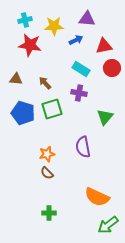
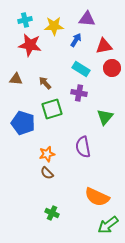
blue arrow: rotated 32 degrees counterclockwise
blue pentagon: moved 10 px down
green cross: moved 3 px right; rotated 24 degrees clockwise
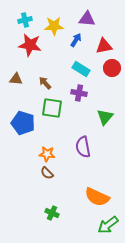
green square: moved 1 px up; rotated 25 degrees clockwise
orange star: rotated 21 degrees clockwise
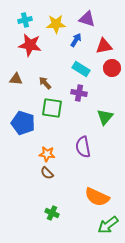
purple triangle: rotated 12 degrees clockwise
yellow star: moved 2 px right, 2 px up
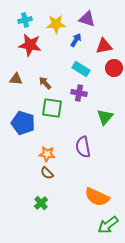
red circle: moved 2 px right
green cross: moved 11 px left, 10 px up; rotated 24 degrees clockwise
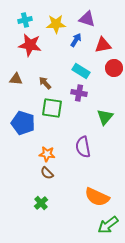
red triangle: moved 1 px left, 1 px up
cyan rectangle: moved 2 px down
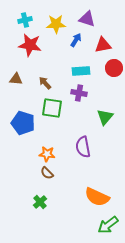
cyan rectangle: rotated 36 degrees counterclockwise
green cross: moved 1 px left, 1 px up
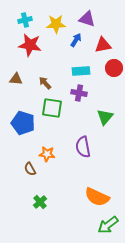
brown semicircle: moved 17 px left, 4 px up; rotated 16 degrees clockwise
